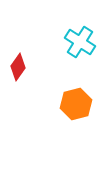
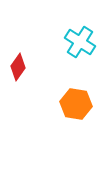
orange hexagon: rotated 24 degrees clockwise
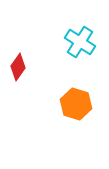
orange hexagon: rotated 8 degrees clockwise
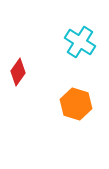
red diamond: moved 5 px down
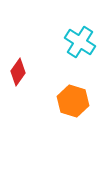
orange hexagon: moved 3 px left, 3 px up
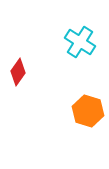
orange hexagon: moved 15 px right, 10 px down
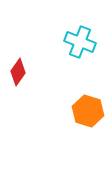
cyan cross: rotated 12 degrees counterclockwise
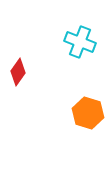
orange hexagon: moved 2 px down
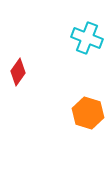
cyan cross: moved 7 px right, 4 px up
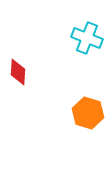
red diamond: rotated 32 degrees counterclockwise
